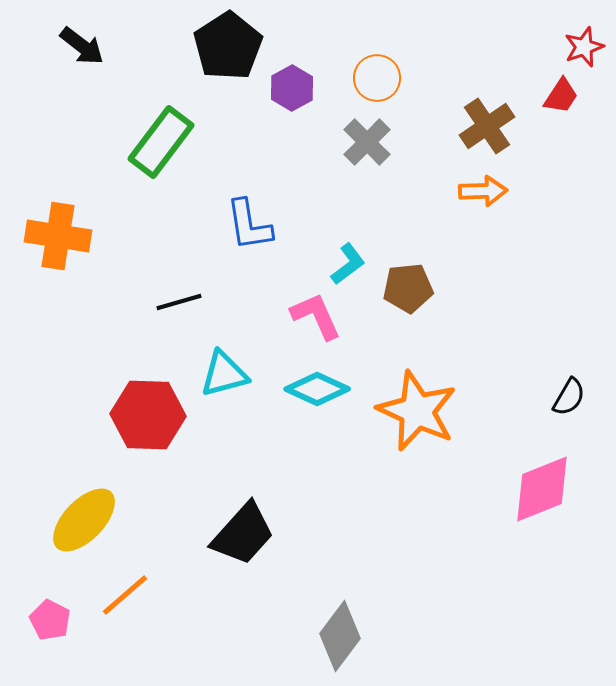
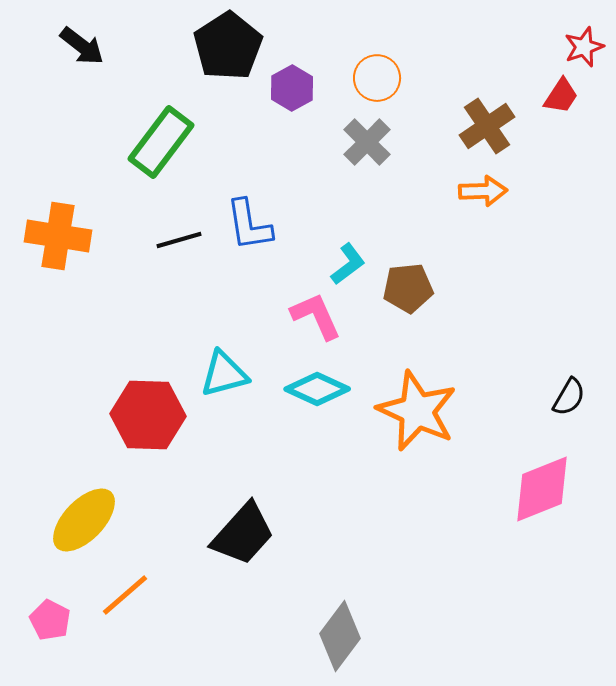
black line: moved 62 px up
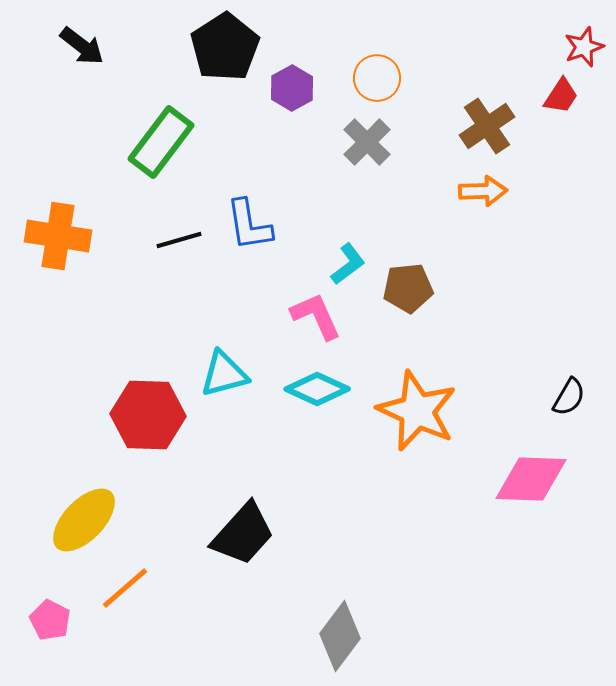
black pentagon: moved 3 px left, 1 px down
pink diamond: moved 11 px left, 10 px up; rotated 24 degrees clockwise
orange line: moved 7 px up
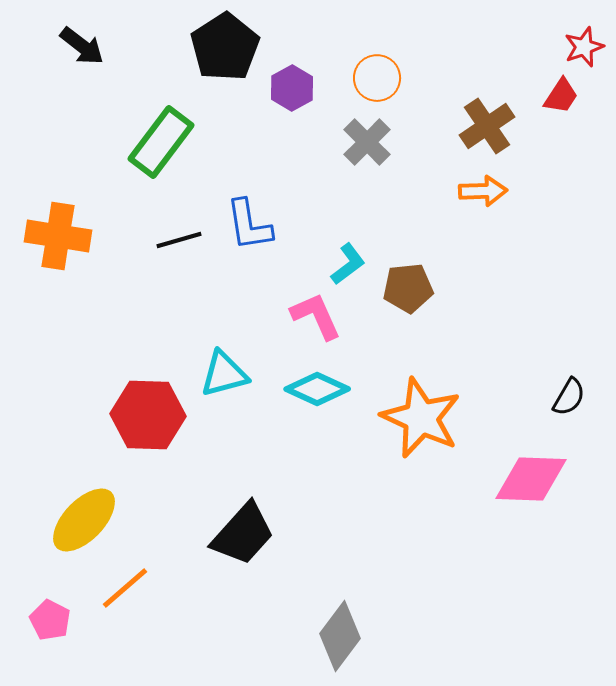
orange star: moved 4 px right, 7 px down
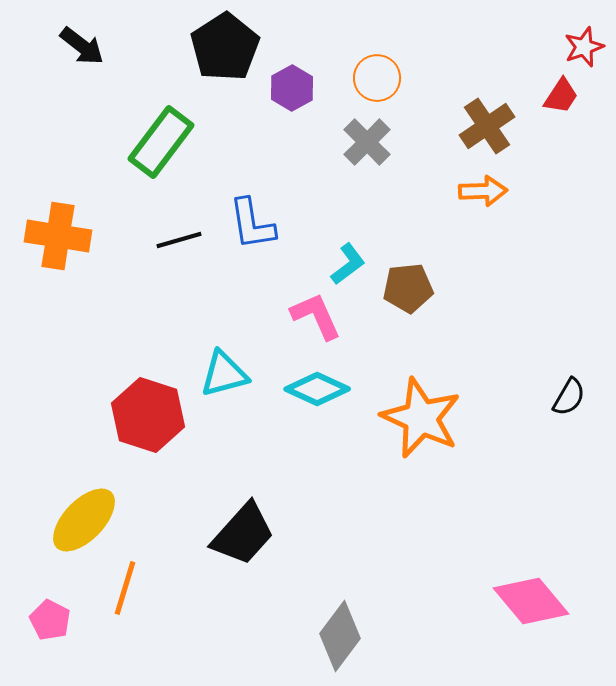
blue L-shape: moved 3 px right, 1 px up
red hexagon: rotated 16 degrees clockwise
pink diamond: moved 122 px down; rotated 48 degrees clockwise
orange line: rotated 32 degrees counterclockwise
